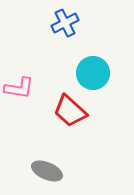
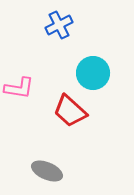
blue cross: moved 6 px left, 2 px down
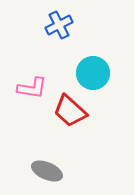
pink L-shape: moved 13 px right
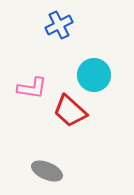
cyan circle: moved 1 px right, 2 px down
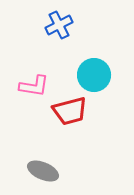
pink L-shape: moved 2 px right, 2 px up
red trapezoid: rotated 57 degrees counterclockwise
gray ellipse: moved 4 px left
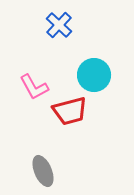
blue cross: rotated 20 degrees counterclockwise
pink L-shape: moved 1 px down; rotated 52 degrees clockwise
gray ellipse: rotated 44 degrees clockwise
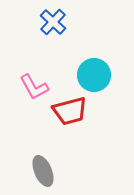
blue cross: moved 6 px left, 3 px up
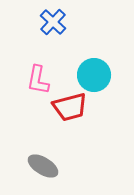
pink L-shape: moved 4 px right, 7 px up; rotated 40 degrees clockwise
red trapezoid: moved 4 px up
gray ellipse: moved 5 px up; rotated 36 degrees counterclockwise
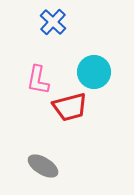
cyan circle: moved 3 px up
